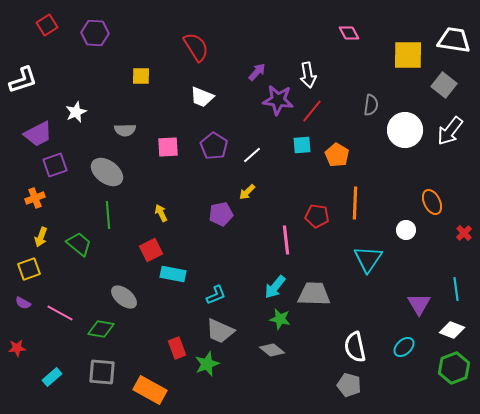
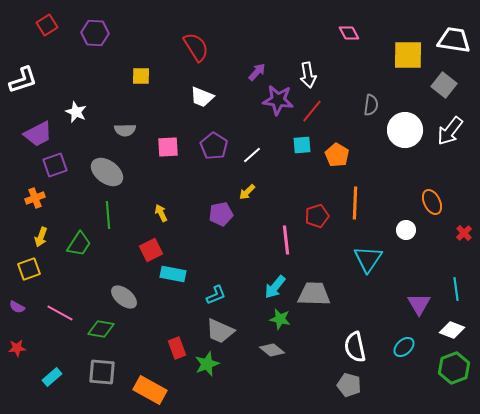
white star at (76, 112): rotated 25 degrees counterclockwise
red pentagon at (317, 216): rotated 25 degrees counterclockwise
green trapezoid at (79, 244): rotated 84 degrees clockwise
purple semicircle at (23, 303): moved 6 px left, 4 px down
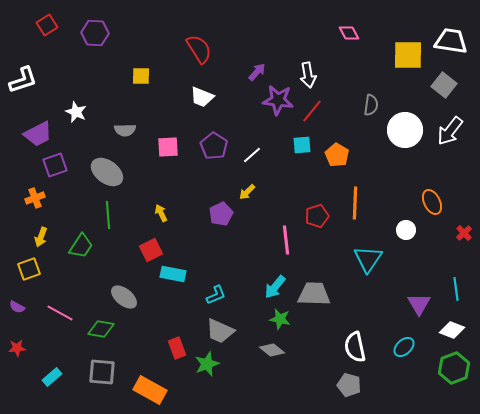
white trapezoid at (454, 40): moved 3 px left, 1 px down
red semicircle at (196, 47): moved 3 px right, 2 px down
purple pentagon at (221, 214): rotated 15 degrees counterclockwise
green trapezoid at (79, 244): moved 2 px right, 2 px down
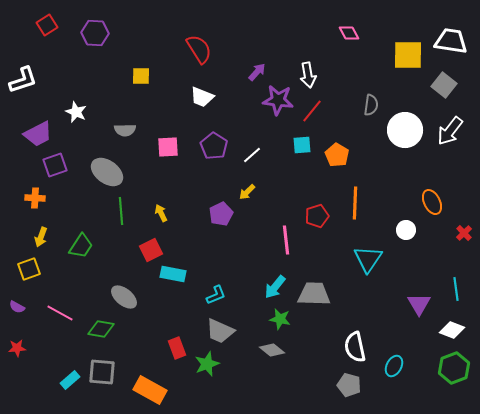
orange cross at (35, 198): rotated 24 degrees clockwise
green line at (108, 215): moved 13 px right, 4 px up
cyan ellipse at (404, 347): moved 10 px left, 19 px down; rotated 20 degrees counterclockwise
cyan rectangle at (52, 377): moved 18 px right, 3 px down
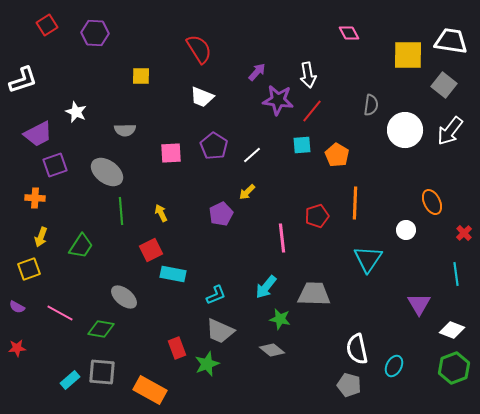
pink square at (168, 147): moved 3 px right, 6 px down
pink line at (286, 240): moved 4 px left, 2 px up
cyan arrow at (275, 287): moved 9 px left
cyan line at (456, 289): moved 15 px up
white semicircle at (355, 347): moved 2 px right, 2 px down
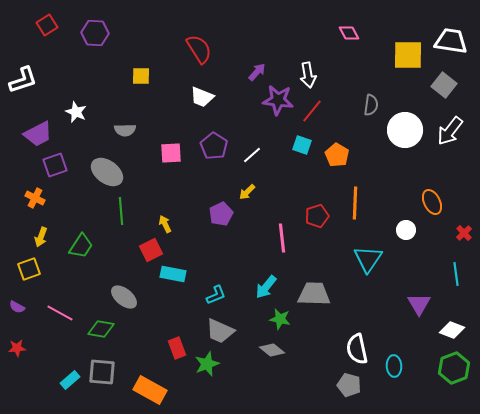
cyan square at (302, 145): rotated 24 degrees clockwise
orange cross at (35, 198): rotated 24 degrees clockwise
yellow arrow at (161, 213): moved 4 px right, 11 px down
cyan ellipse at (394, 366): rotated 30 degrees counterclockwise
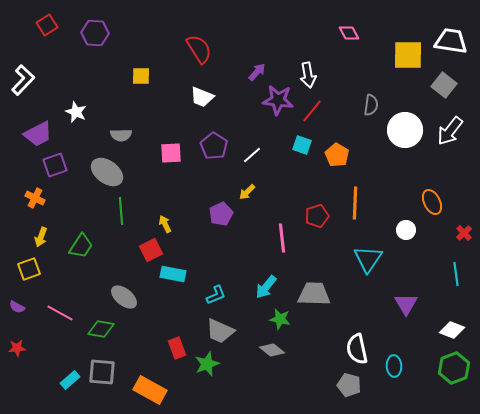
white L-shape at (23, 80): rotated 28 degrees counterclockwise
gray semicircle at (125, 130): moved 4 px left, 5 px down
purple triangle at (419, 304): moved 13 px left
